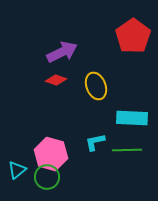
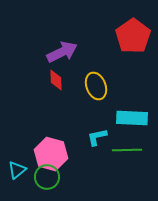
red diamond: rotated 70 degrees clockwise
cyan L-shape: moved 2 px right, 5 px up
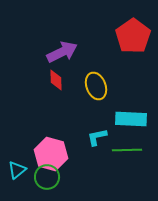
cyan rectangle: moved 1 px left, 1 px down
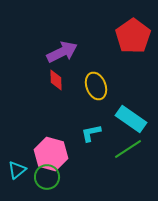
cyan rectangle: rotated 32 degrees clockwise
cyan L-shape: moved 6 px left, 4 px up
green line: moved 1 px right, 1 px up; rotated 32 degrees counterclockwise
